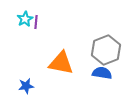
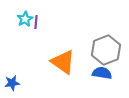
orange triangle: moved 2 px right, 1 px up; rotated 24 degrees clockwise
blue star: moved 14 px left, 3 px up
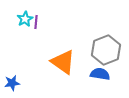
blue semicircle: moved 2 px left, 1 px down
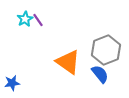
purple line: moved 2 px right, 2 px up; rotated 40 degrees counterclockwise
orange triangle: moved 5 px right
blue semicircle: rotated 42 degrees clockwise
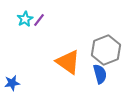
purple line: moved 1 px right; rotated 72 degrees clockwise
blue semicircle: rotated 24 degrees clockwise
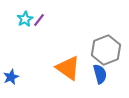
orange triangle: moved 6 px down
blue star: moved 1 px left, 6 px up; rotated 14 degrees counterclockwise
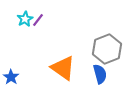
purple line: moved 1 px left
gray hexagon: moved 1 px right, 1 px up
orange triangle: moved 5 px left
blue star: rotated 14 degrees counterclockwise
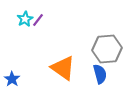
gray hexagon: rotated 16 degrees clockwise
blue star: moved 1 px right, 2 px down
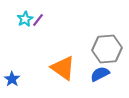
blue semicircle: rotated 102 degrees counterclockwise
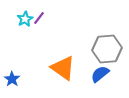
purple line: moved 1 px right, 2 px up
blue semicircle: rotated 12 degrees counterclockwise
